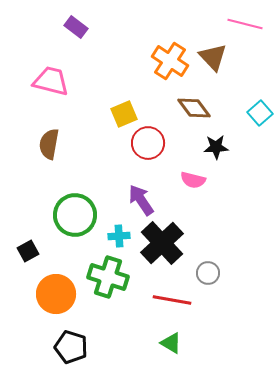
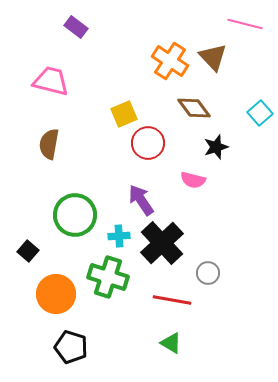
black star: rotated 15 degrees counterclockwise
black square: rotated 20 degrees counterclockwise
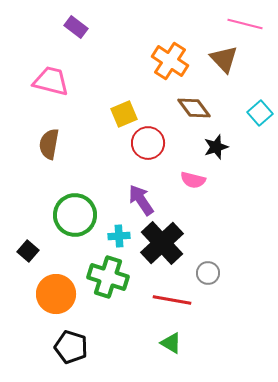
brown triangle: moved 11 px right, 2 px down
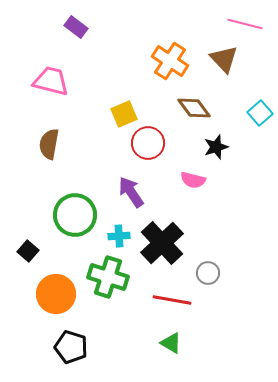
purple arrow: moved 10 px left, 8 px up
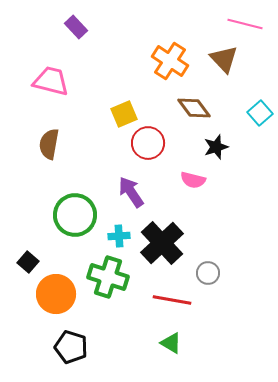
purple rectangle: rotated 10 degrees clockwise
black square: moved 11 px down
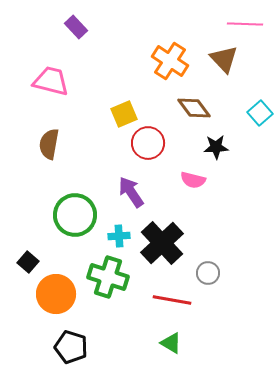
pink line: rotated 12 degrees counterclockwise
black star: rotated 15 degrees clockwise
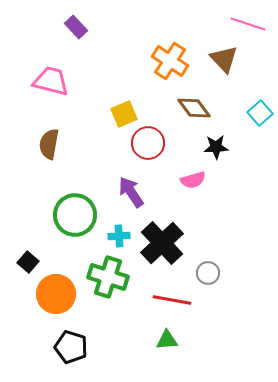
pink line: moved 3 px right; rotated 16 degrees clockwise
pink semicircle: rotated 30 degrees counterclockwise
green triangle: moved 4 px left, 3 px up; rotated 35 degrees counterclockwise
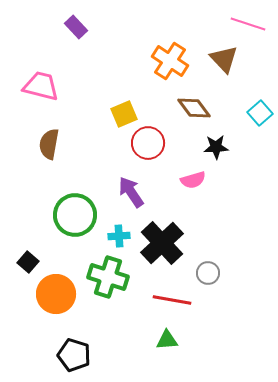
pink trapezoid: moved 10 px left, 5 px down
black pentagon: moved 3 px right, 8 px down
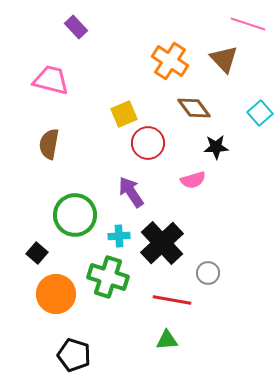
pink trapezoid: moved 10 px right, 6 px up
black square: moved 9 px right, 9 px up
